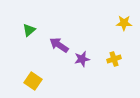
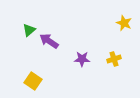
yellow star: rotated 21 degrees clockwise
purple arrow: moved 10 px left, 4 px up
purple star: rotated 14 degrees clockwise
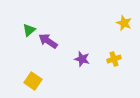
purple arrow: moved 1 px left
purple star: rotated 14 degrees clockwise
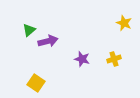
purple arrow: rotated 132 degrees clockwise
yellow square: moved 3 px right, 2 px down
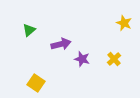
purple arrow: moved 13 px right, 3 px down
yellow cross: rotated 24 degrees counterclockwise
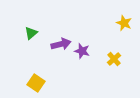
green triangle: moved 2 px right, 3 px down
purple star: moved 8 px up
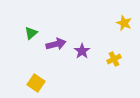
purple arrow: moved 5 px left
purple star: rotated 21 degrees clockwise
yellow cross: rotated 16 degrees clockwise
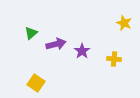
yellow cross: rotated 32 degrees clockwise
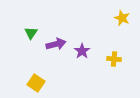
yellow star: moved 2 px left, 5 px up
green triangle: rotated 16 degrees counterclockwise
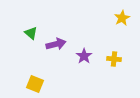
yellow star: rotated 21 degrees clockwise
green triangle: rotated 24 degrees counterclockwise
purple star: moved 2 px right, 5 px down
yellow square: moved 1 px left, 1 px down; rotated 12 degrees counterclockwise
